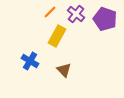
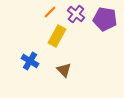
purple pentagon: rotated 10 degrees counterclockwise
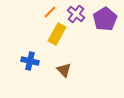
purple pentagon: rotated 30 degrees clockwise
yellow rectangle: moved 2 px up
blue cross: rotated 18 degrees counterclockwise
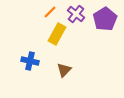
brown triangle: rotated 28 degrees clockwise
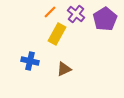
brown triangle: moved 1 px up; rotated 21 degrees clockwise
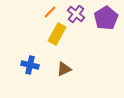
purple pentagon: moved 1 px right, 1 px up
blue cross: moved 4 px down
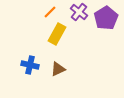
purple cross: moved 3 px right, 2 px up
brown triangle: moved 6 px left
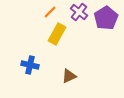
brown triangle: moved 11 px right, 7 px down
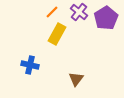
orange line: moved 2 px right
brown triangle: moved 7 px right, 3 px down; rotated 28 degrees counterclockwise
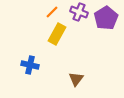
purple cross: rotated 18 degrees counterclockwise
